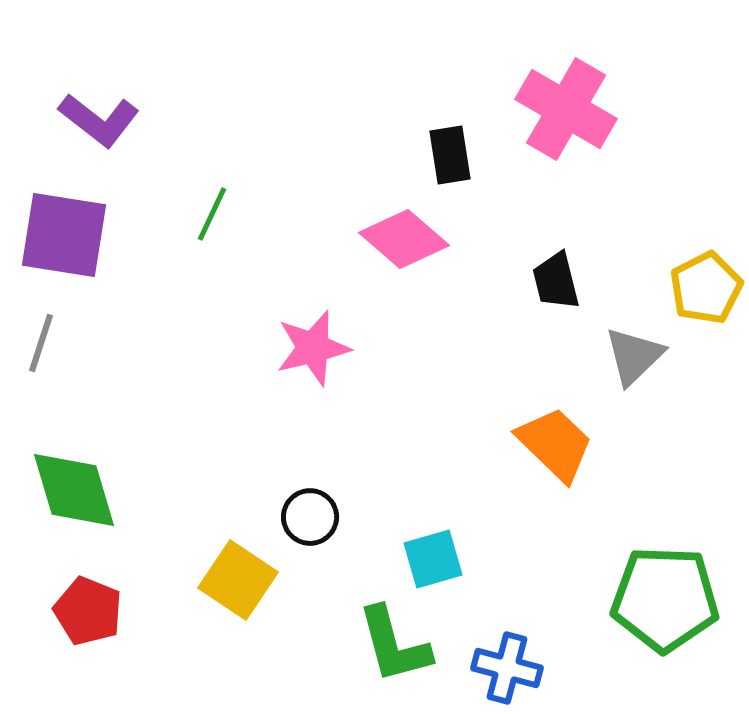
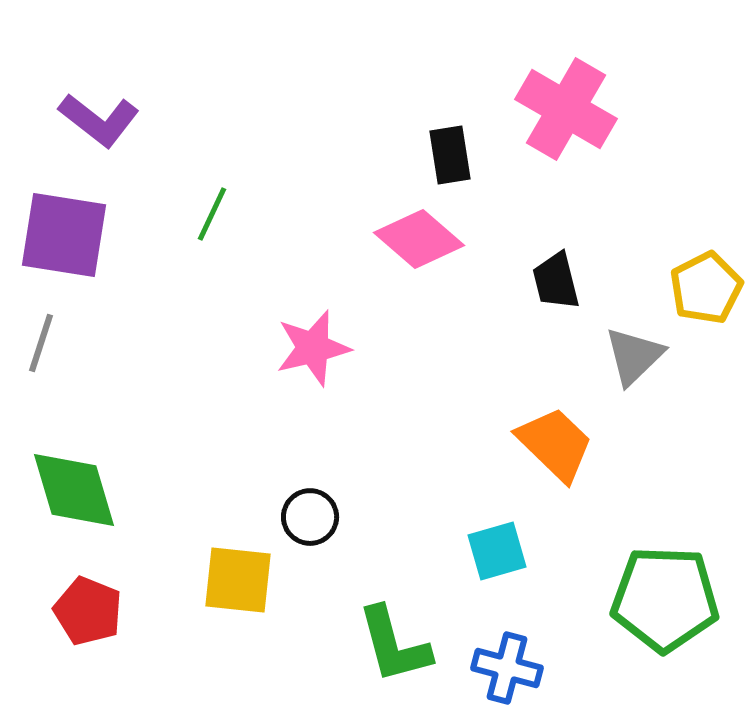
pink diamond: moved 15 px right
cyan square: moved 64 px right, 8 px up
yellow square: rotated 28 degrees counterclockwise
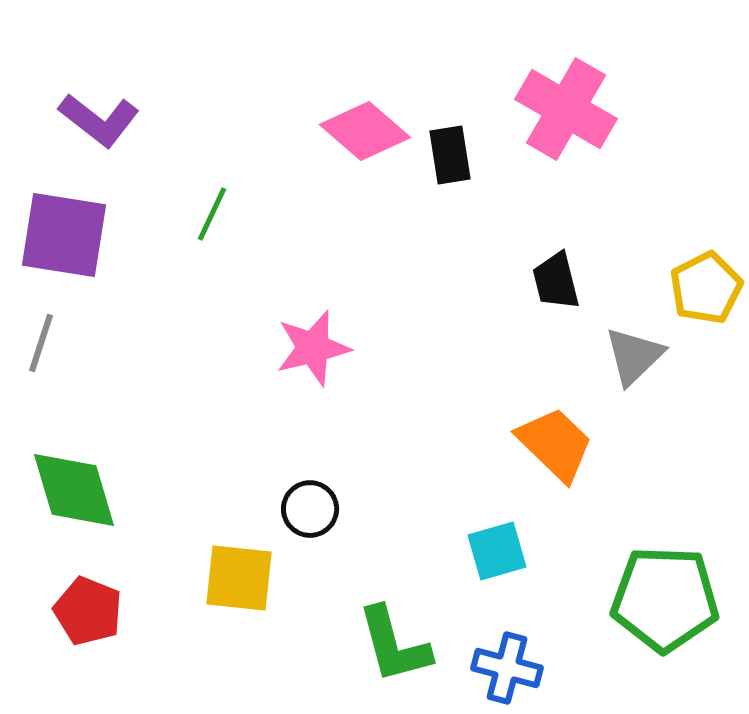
pink diamond: moved 54 px left, 108 px up
black circle: moved 8 px up
yellow square: moved 1 px right, 2 px up
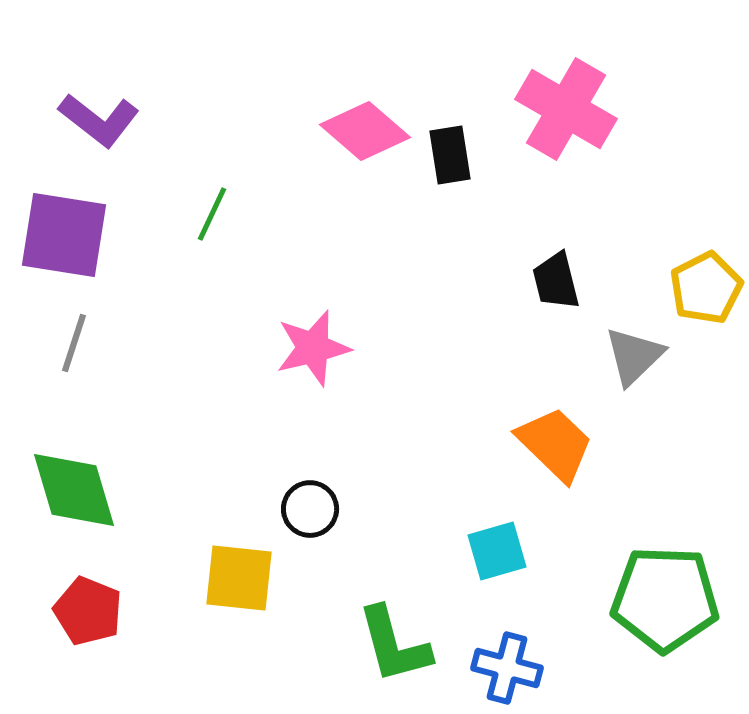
gray line: moved 33 px right
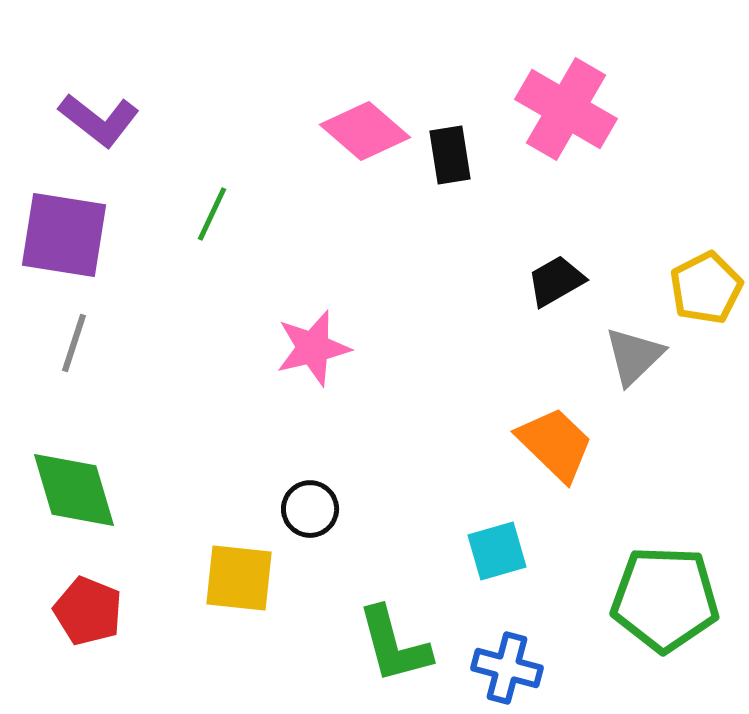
black trapezoid: rotated 74 degrees clockwise
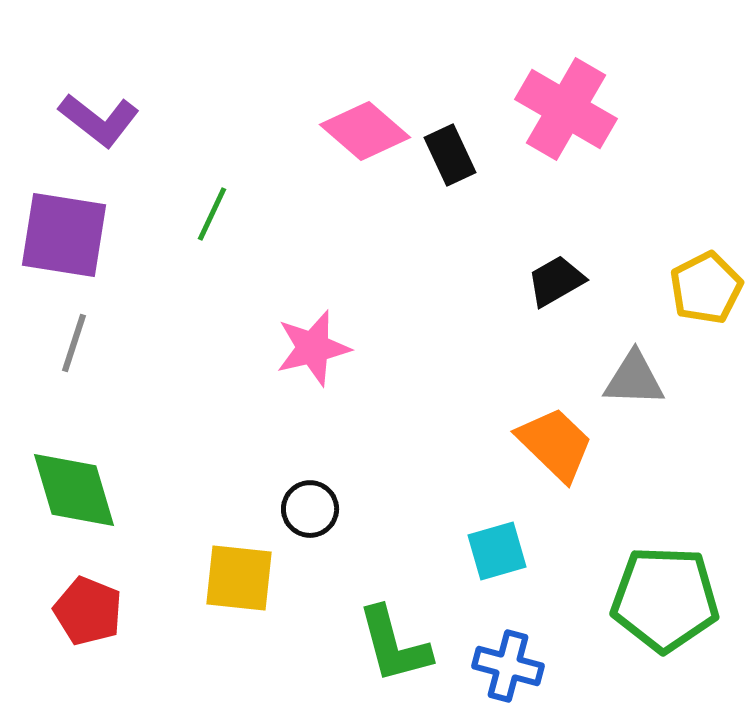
black rectangle: rotated 16 degrees counterclockwise
gray triangle: moved 23 px down; rotated 46 degrees clockwise
blue cross: moved 1 px right, 2 px up
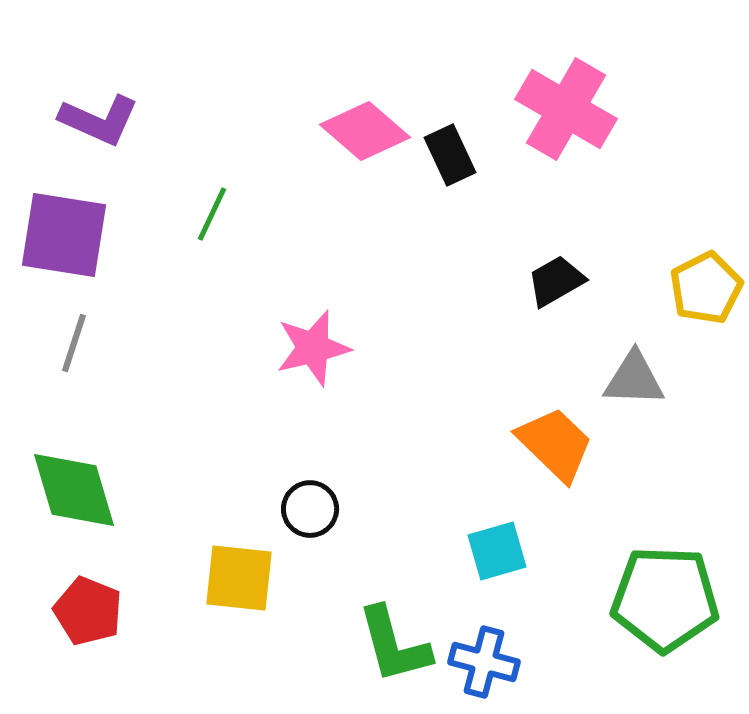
purple L-shape: rotated 14 degrees counterclockwise
blue cross: moved 24 px left, 4 px up
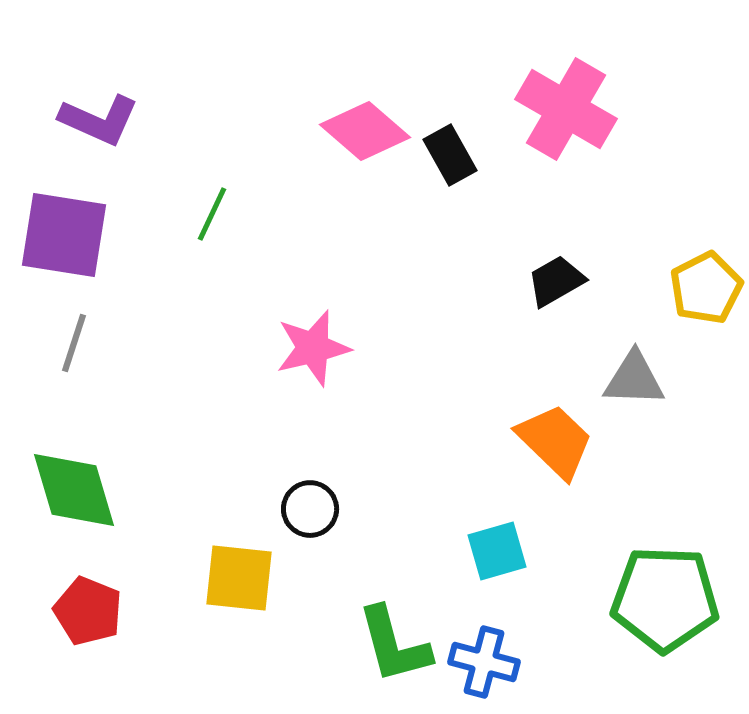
black rectangle: rotated 4 degrees counterclockwise
orange trapezoid: moved 3 px up
